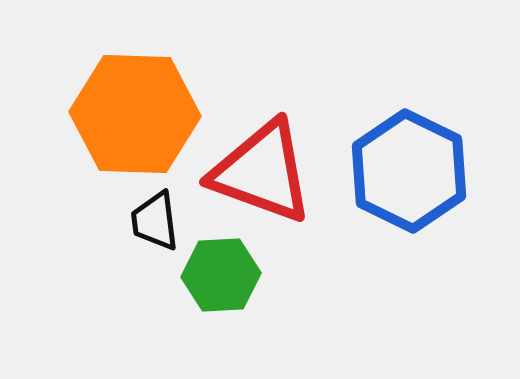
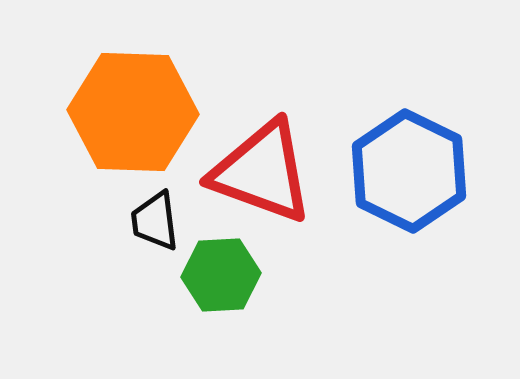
orange hexagon: moved 2 px left, 2 px up
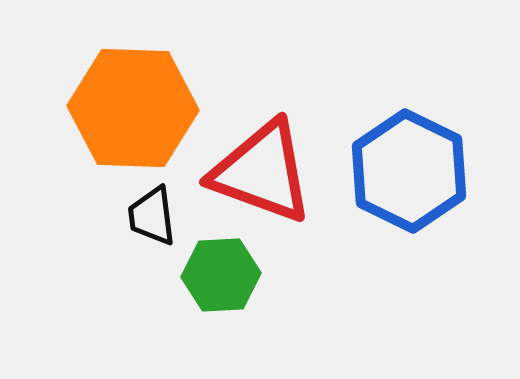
orange hexagon: moved 4 px up
black trapezoid: moved 3 px left, 5 px up
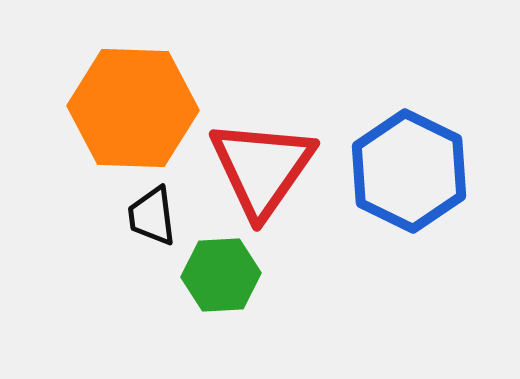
red triangle: moved 4 px up; rotated 45 degrees clockwise
